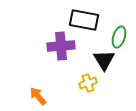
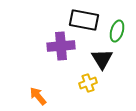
green ellipse: moved 2 px left, 6 px up
black triangle: moved 2 px left, 1 px up
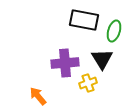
green ellipse: moved 3 px left
purple cross: moved 4 px right, 17 px down
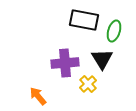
yellow cross: moved 1 px down; rotated 24 degrees counterclockwise
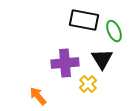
green ellipse: rotated 40 degrees counterclockwise
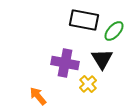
green ellipse: rotated 65 degrees clockwise
purple cross: rotated 16 degrees clockwise
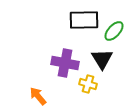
black rectangle: rotated 12 degrees counterclockwise
yellow cross: rotated 30 degrees counterclockwise
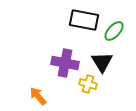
black rectangle: rotated 12 degrees clockwise
black triangle: moved 3 px down
